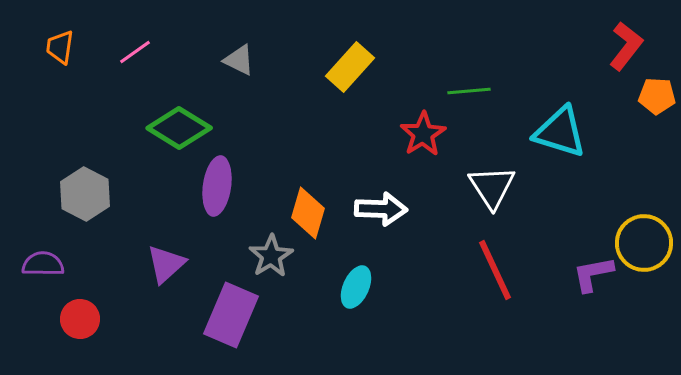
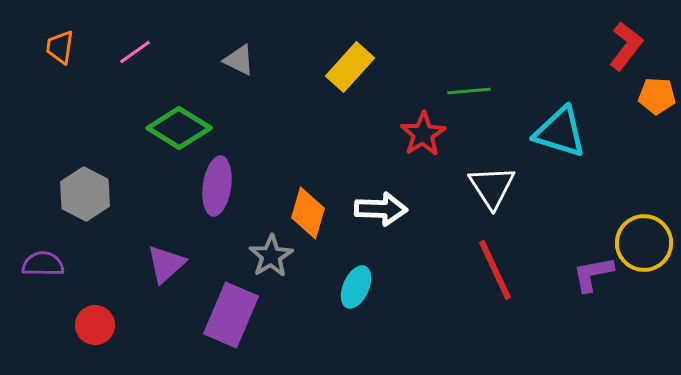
red circle: moved 15 px right, 6 px down
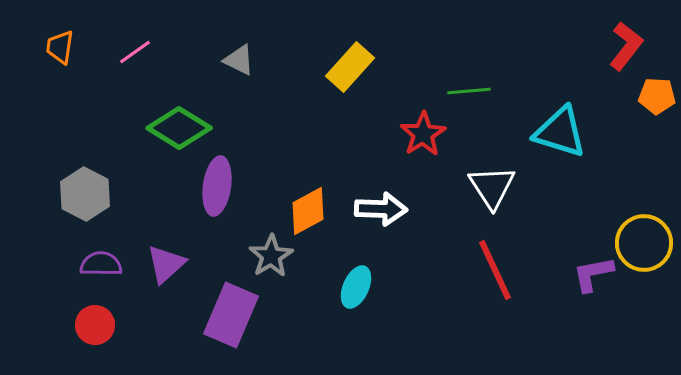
orange diamond: moved 2 px up; rotated 45 degrees clockwise
purple semicircle: moved 58 px right
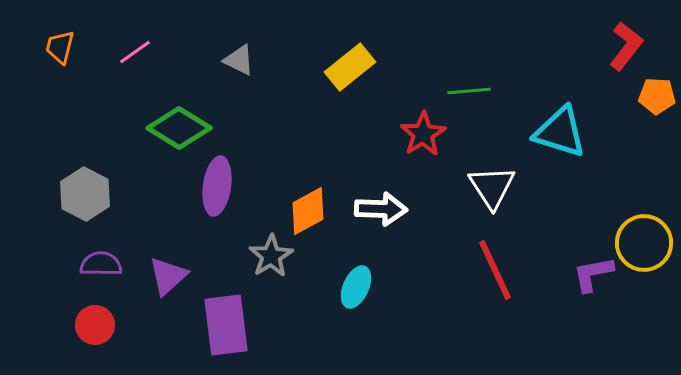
orange trapezoid: rotated 6 degrees clockwise
yellow rectangle: rotated 9 degrees clockwise
purple triangle: moved 2 px right, 12 px down
purple rectangle: moved 5 px left, 10 px down; rotated 30 degrees counterclockwise
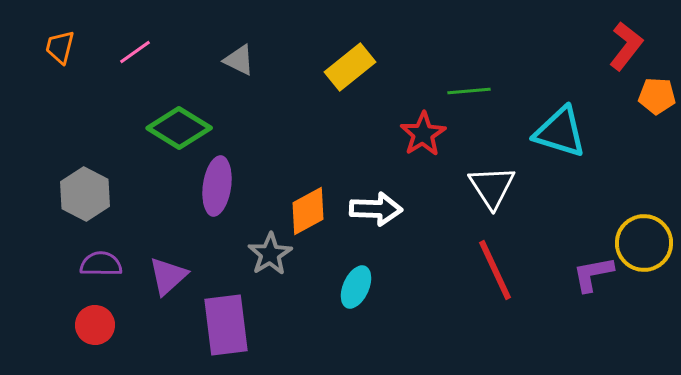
white arrow: moved 5 px left
gray star: moved 1 px left, 2 px up
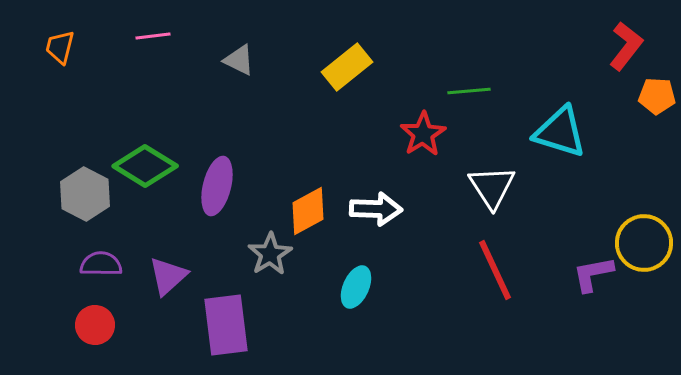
pink line: moved 18 px right, 16 px up; rotated 28 degrees clockwise
yellow rectangle: moved 3 px left
green diamond: moved 34 px left, 38 px down
purple ellipse: rotated 6 degrees clockwise
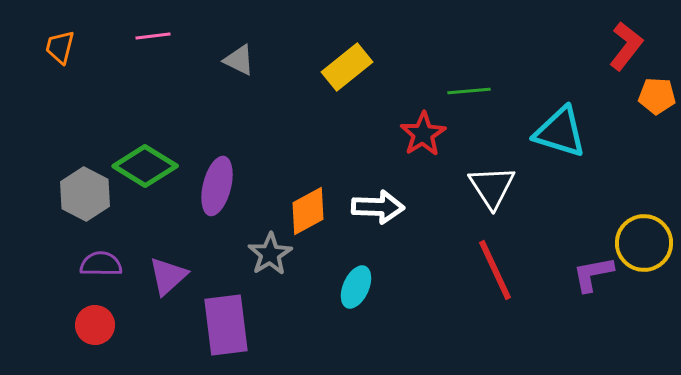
white arrow: moved 2 px right, 2 px up
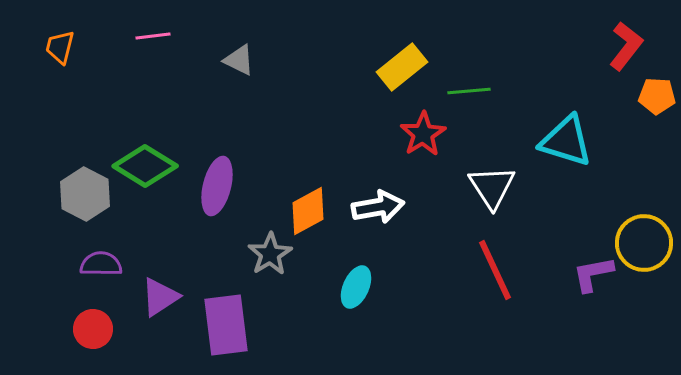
yellow rectangle: moved 55 px right
cyan triangle: moved 6 px right, 9 px down
white arrow: rotated 12 degrees counterclockwise
purple triangle: moved 8 px left, 21 px down; rotated 9 degrees clockwise
red circle: moved 2 px left, 4 px down
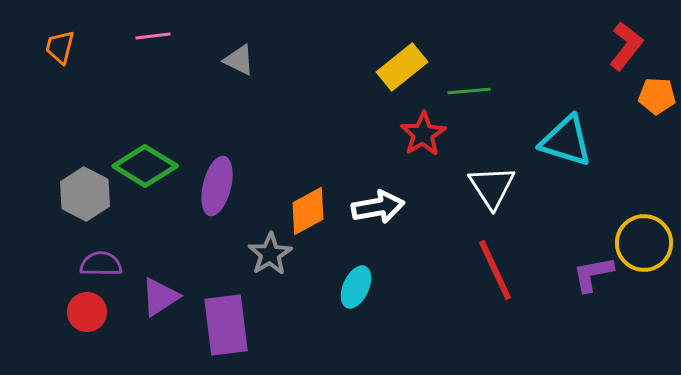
red circle: moved 6 px left, 17 px up
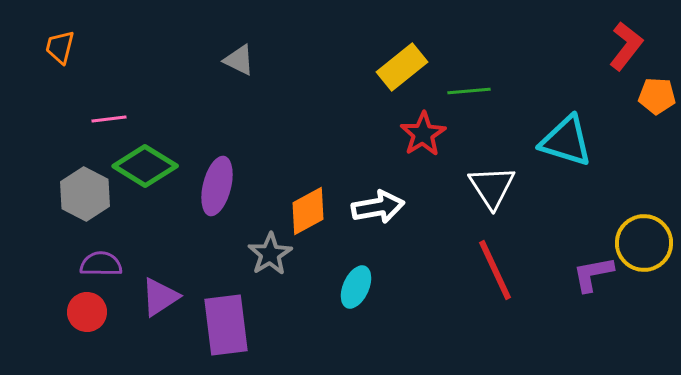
pink line: moved 44 px left, 83 px down
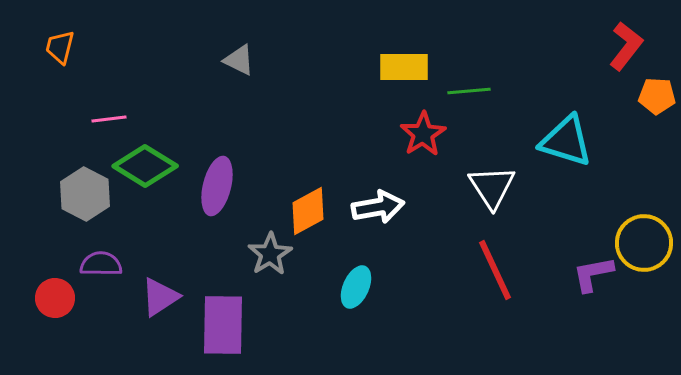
yellow rectangle: moved 2 px right; rotated 39 degrees clockwise
red circle: moved 32 px left, 14 px up
purple rectangle: moved 3 px left; rotated 8 degrees clockwise
